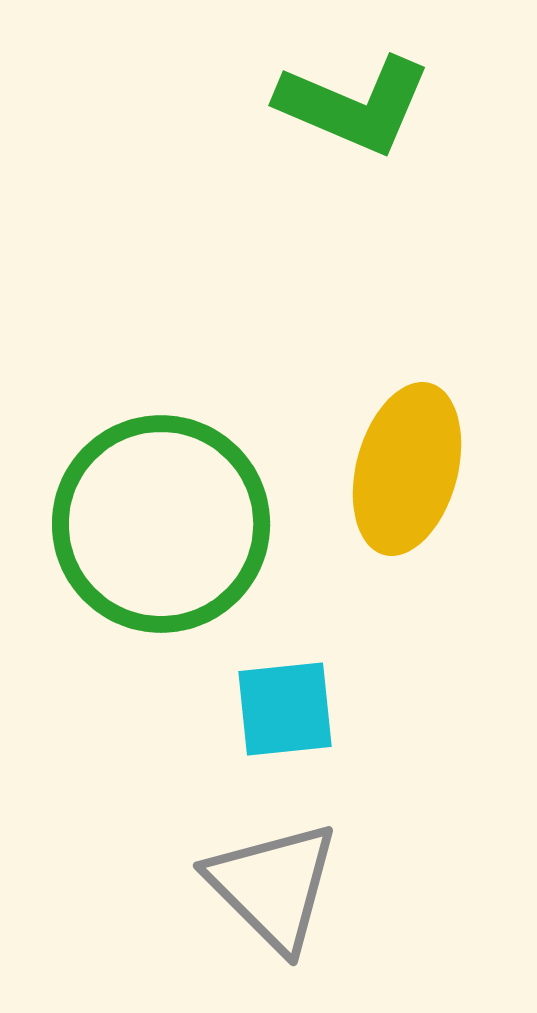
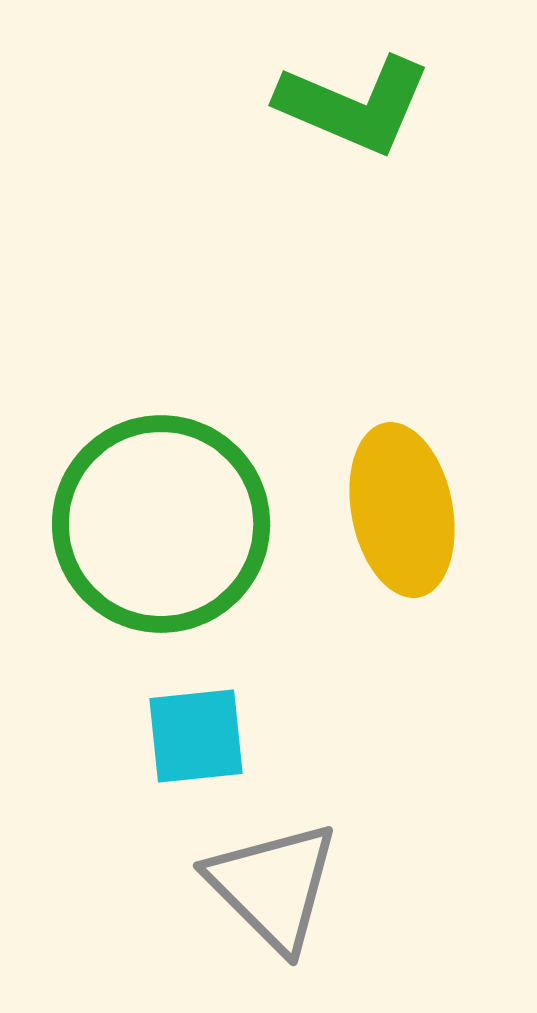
yellow ellipse: moved 5 px left, 41 px down; rotated 26 degrees counterclockwise
cyan square: moved 89 px left, 27 px down
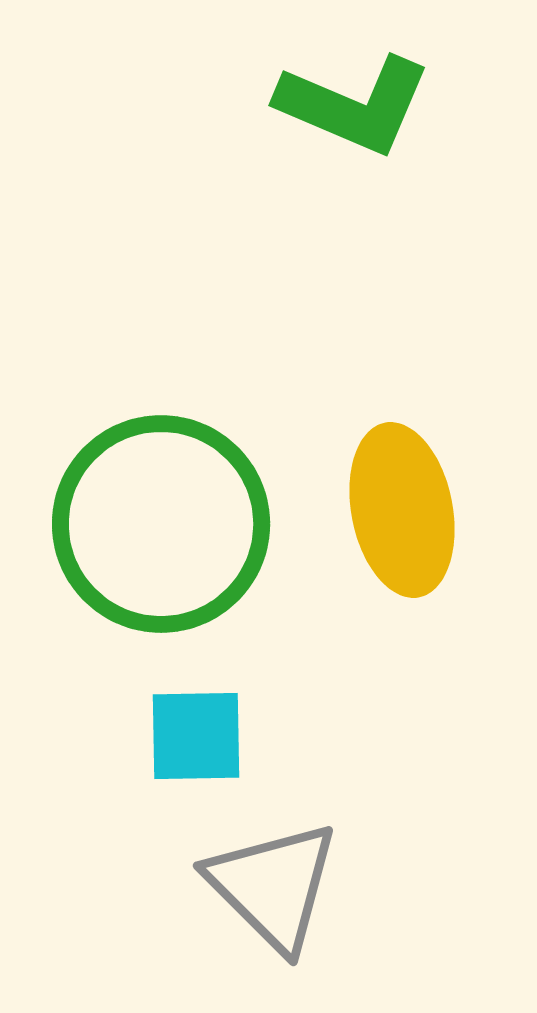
cyan square: rotated 5 degrees clockwise
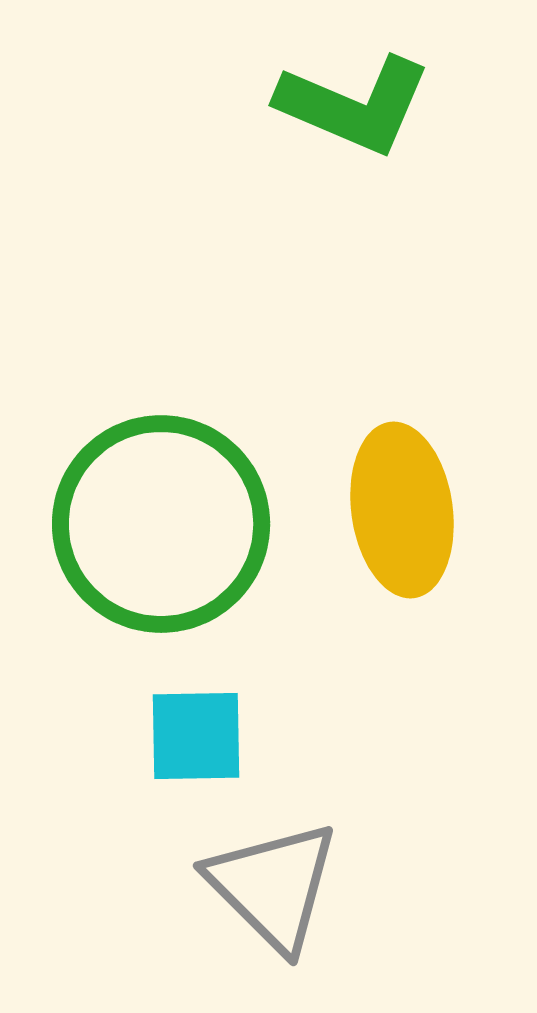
yellow ellipse: rotated 3 degrees clockwise
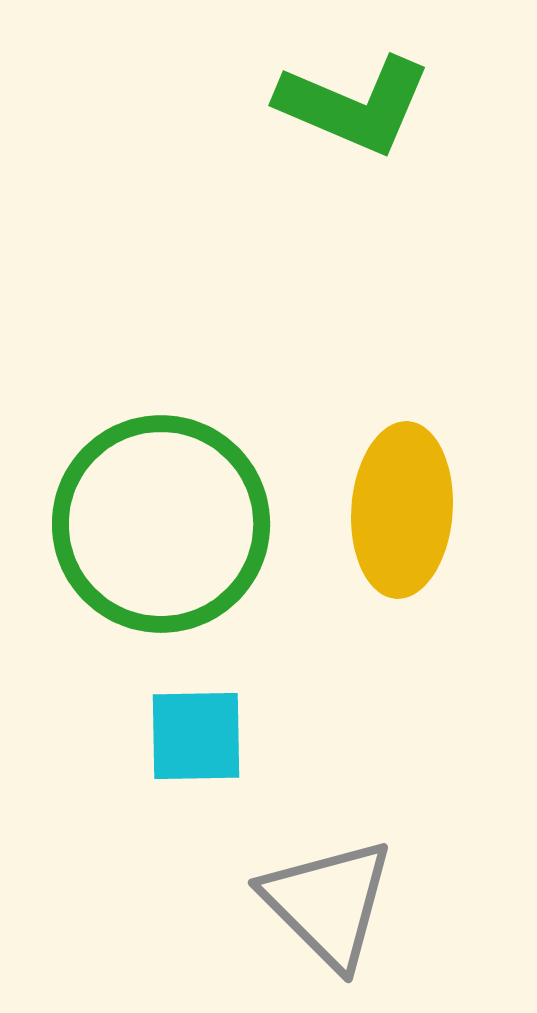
yellow ellipse: rotated 12 degrees clockwise
gray triangle: moved 55 px right, 17 px down
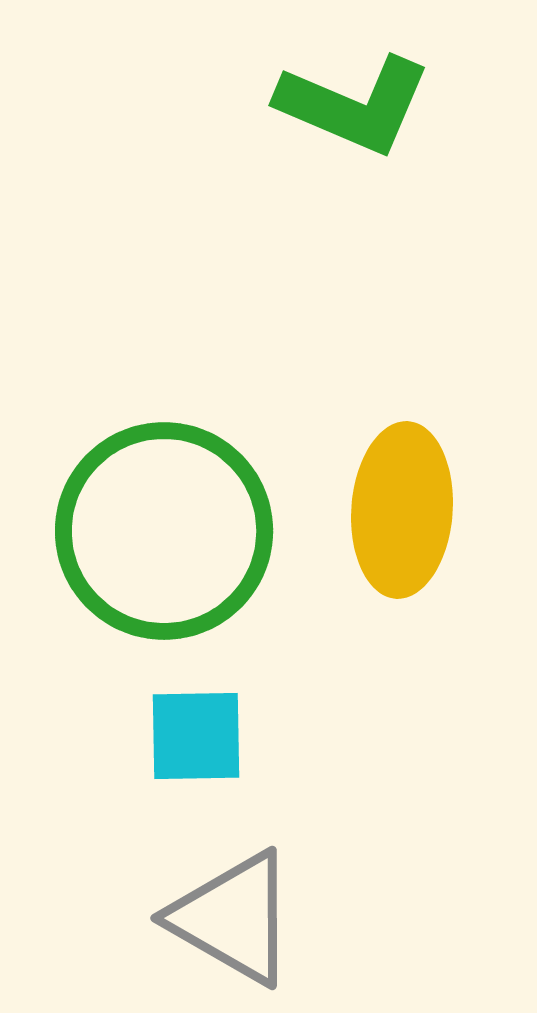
green circle: moved 3 px right, 7 px down
gray triangle: moved 95 px left, 15 px down; rotated 15 degrees counterclockwise
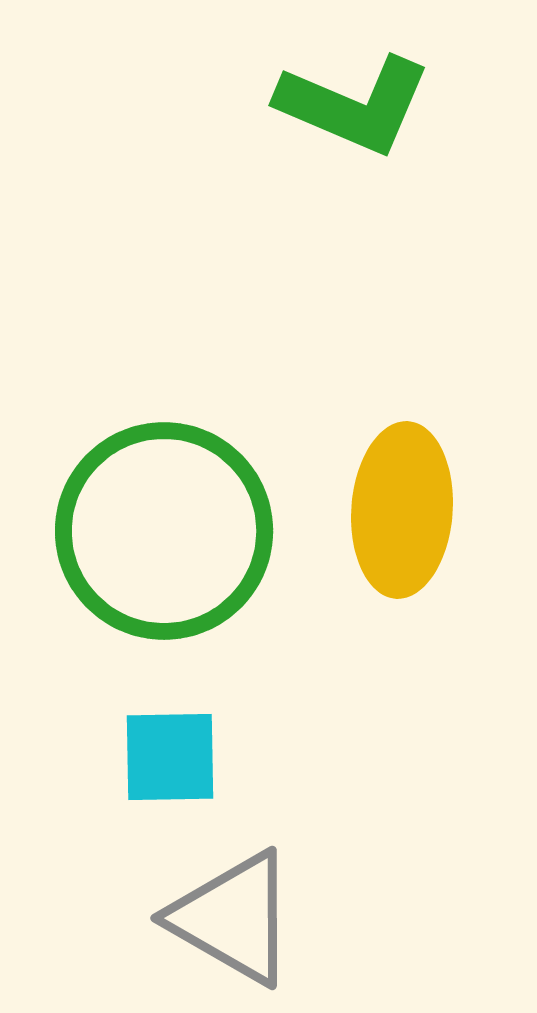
cyan square: moved 26 px left, 21 px down
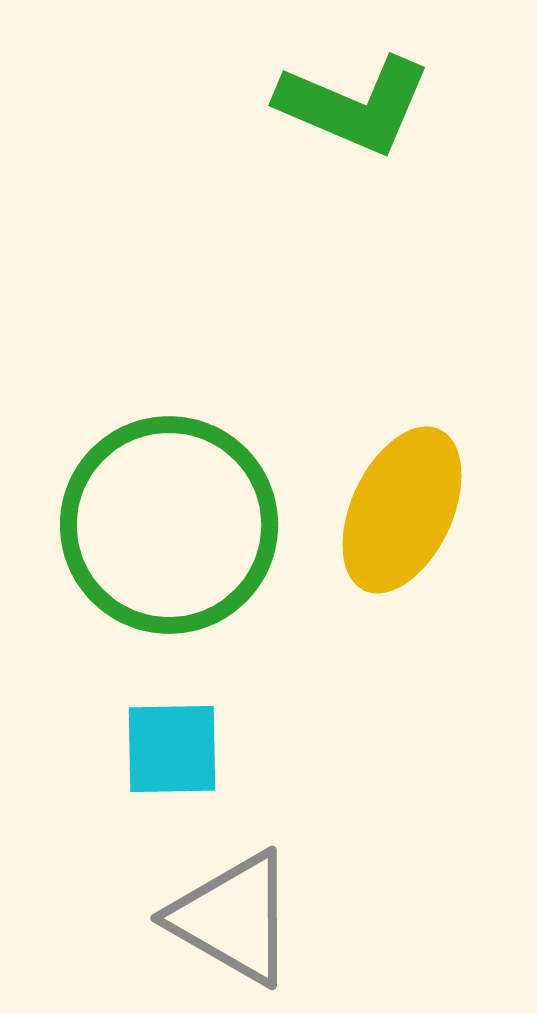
yellow ellipse: rotated 21 degrees clockwise
green circle: moved 5 px right, 6 px up
cyan square: moved 2 px right, 8 px up
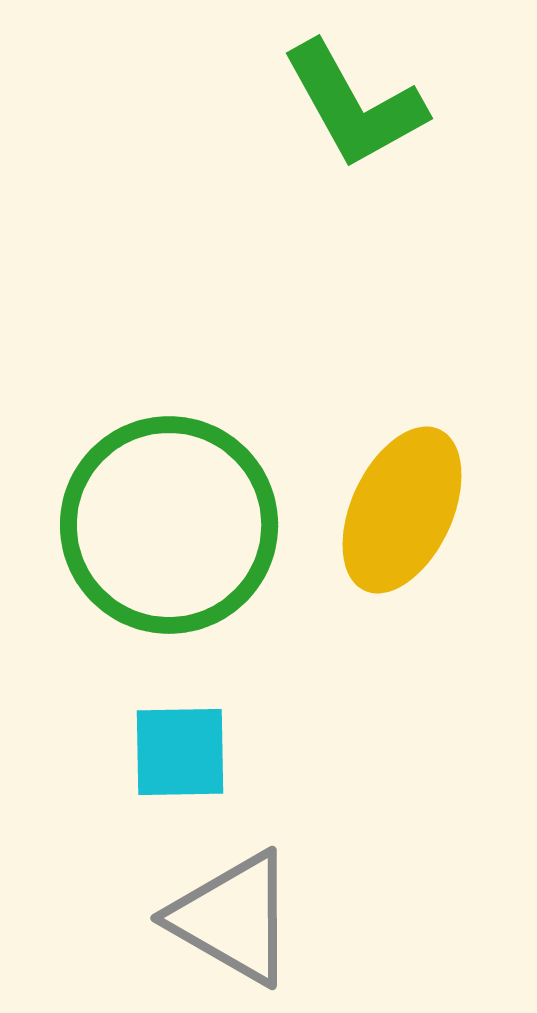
green L-shape: rotated 38 degrees clockwise
cyan square: moved 8 px right, 3 px down
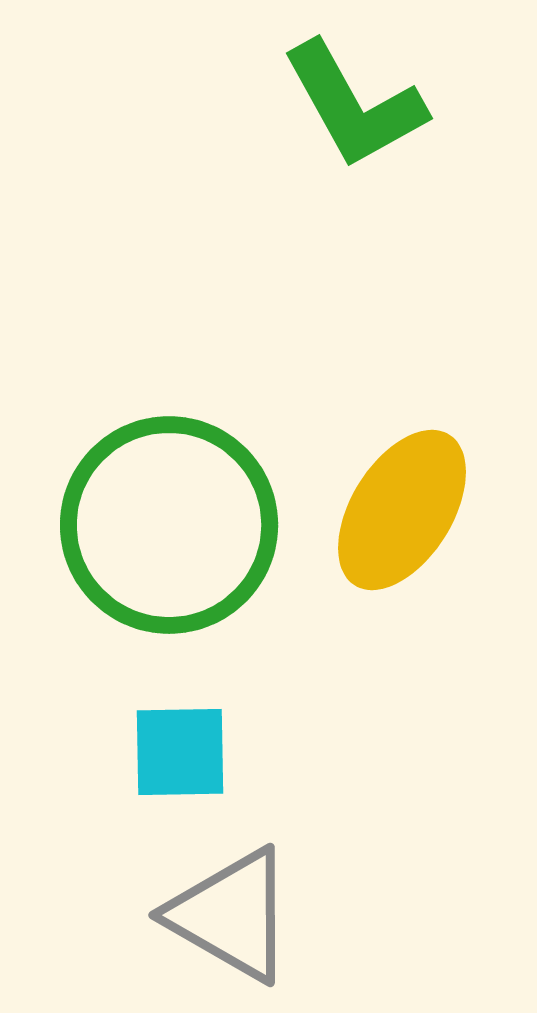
yellow ellipse: rotated 7 degrees clockwise
gray triangle: moved 2 px left, 3 px up
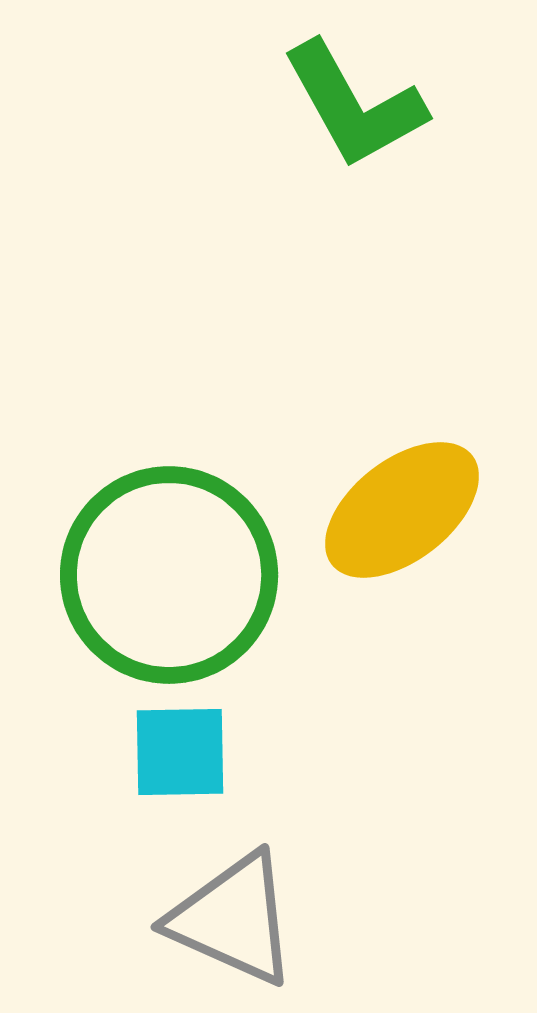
yellow ellipse: rotated 20 degrees clockwise
green circle: moved 50 px down
gray triangle: moved 2 px right, 4 px down; rotated 6 degrees counterclockwise
